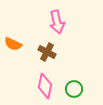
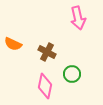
pink arrow: moved 21 px right, 4 px up
green circle: moved 2 px left, 15 px up
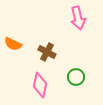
green circle: moved 4 px right, 3 px down
pink diamond: moved 5 px left, 1 px up
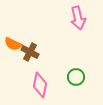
brown cross: moved 17 px left
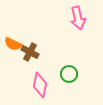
green circle: moved 7 px left, 3 px up
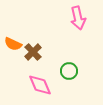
brown cross: moved 3 px right; rotated 18 degrees clockwise
green circle: moved 3 px up
pink diamond: rotated 35 degrees counterclockwise
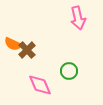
brown cross: moved 6 px left, 2 px up
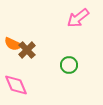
pink arrow: rotated 65 degrees clockwise
green circle: moved 6 px up
pink diamond: moved 24 px left
